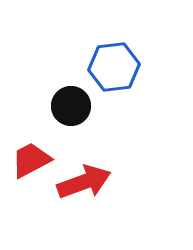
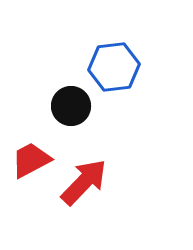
red arrow: rotated 26 degrees counterclockwise
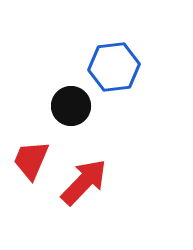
red trapezoid: rotated 39 degrees counterclockwise
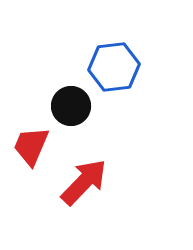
red trapezoid: moved 14 px up
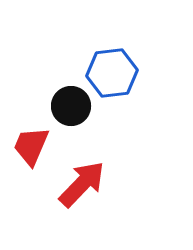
blue hexagon: moved 2 px left, 6 px down
red arrow: moved 2 px left, 2 px down
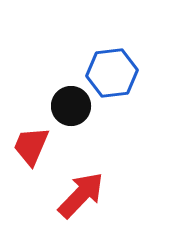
red arrow: moved 1 px left, 11 px down
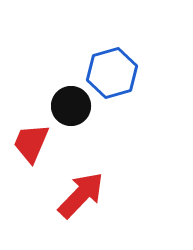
blue hexagon: rotated 9 degrees counterclockwise
red trapezoid: moved 3 px up
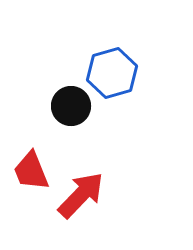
red trapezoid: moved 28 px down; rotated 45 degrees counterclockwise
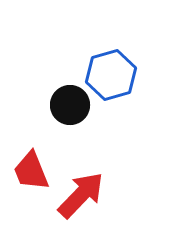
blue hexagon: moved 1 px left, 2 px down
black circle: moved 1 px left, 1 px up
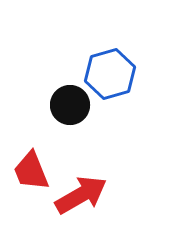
blue hexagon: moved 1 px left, 1 px up
red arrow: rotated 16 degrees clockwise
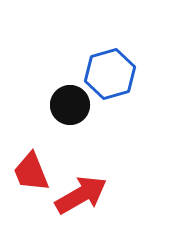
red trapezoid: moved 1 px down
